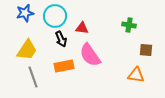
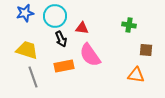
yellow trapezoid: rotated 105 degrees counterclockwise
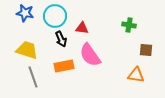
blue star: rotated 24 degrees clockwise
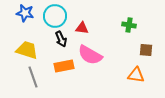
pink semicircle: rotated 25 degrees counterclockwise
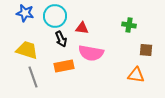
pink semicircle: moved 1 px right, 2 px up; rotated 20 degrees counterclockwise
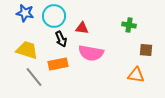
cyan circle: moved 1 px left
orange rectangle: moved 6 px left, 2 px up
gray line: moved 1 px right; rotated 20 degrees counterclockwise
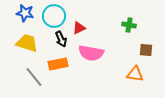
red triangle: moved 3 px left; rotated 32 degrees counterclockwise
yellow trapezoid: moved 7 px up
orange triangle: moved 1 px left, 1 px up
